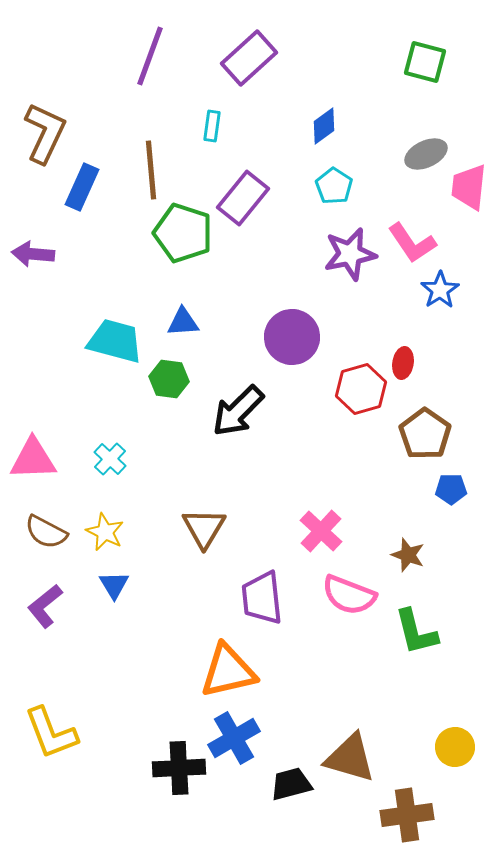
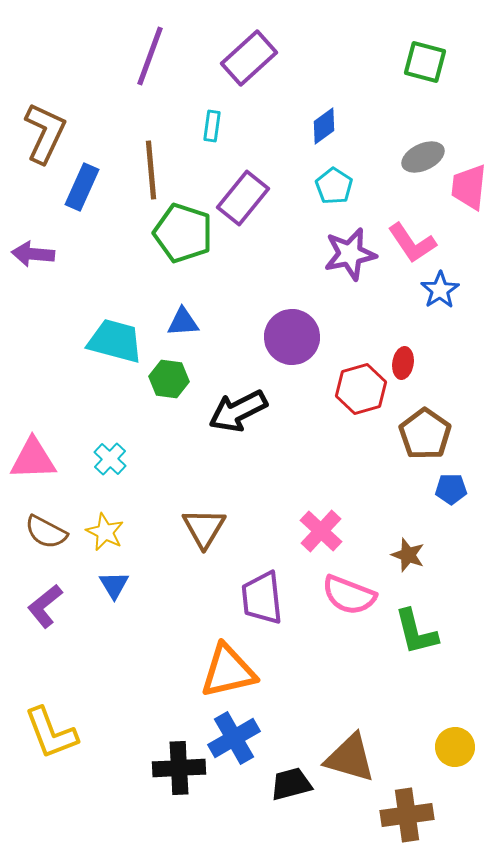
gray ellipse at (426, 154): moved 3 px left, 3 px down
black arrow at (238, 411): rotated 18 degrees clockwise
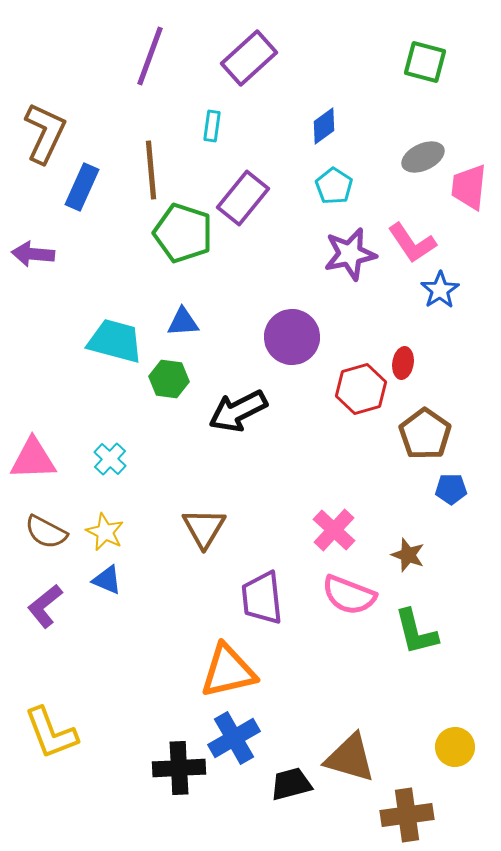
pink cross at (321, 531): moved 13 px right, 1 px up
blue triangle at (114, 585): moved 7 px left, 5 px up; rotated 36 degrees counterclockwise
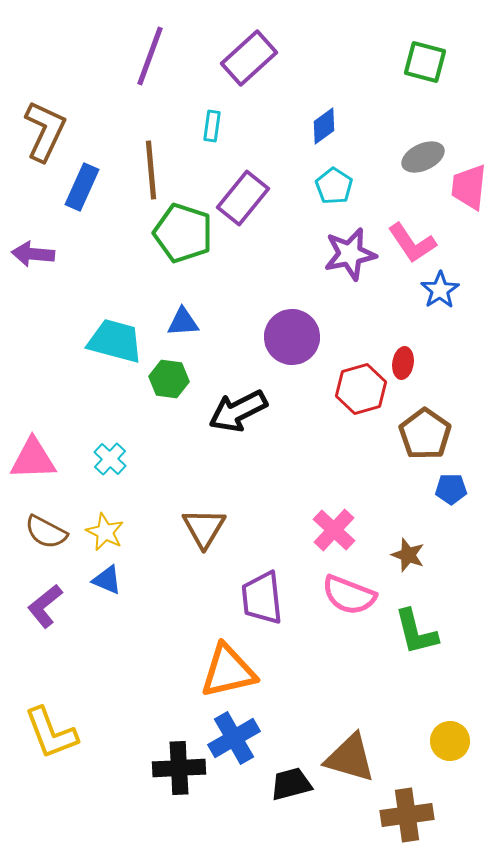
brown L-shape at (45, 133): moved 2 px up
yellow circle at (455, 747): moved 5 px left, 6 px up
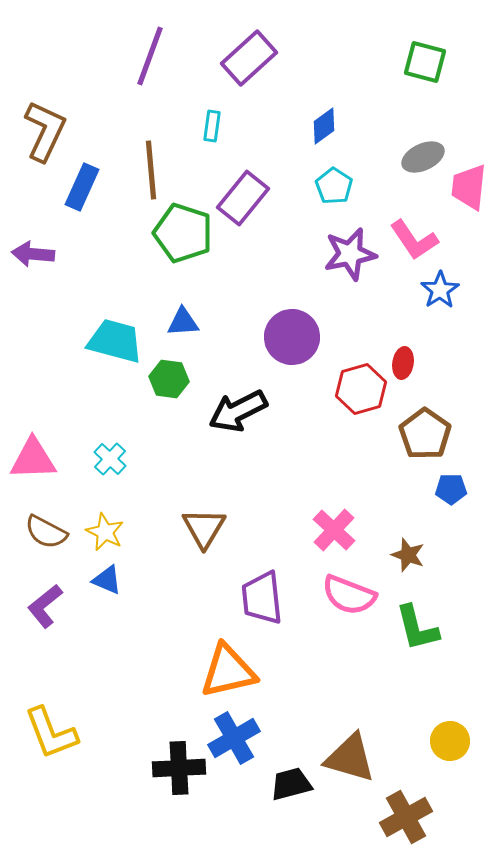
pink L-shape at (412, 243): moved 2 px right, 3 px up
green L-shape at (416, 632): moved 1 px right, 4 px up
brown cross at (407, 815): moved 1 px left, 2 px down; rotated 21 degrees counterclockwise
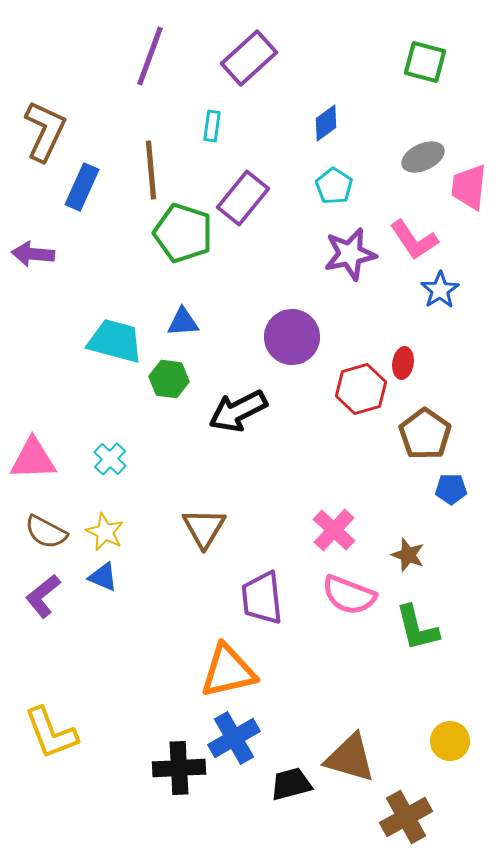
blue diamond at (324, 126): moved 2 px right, 3 px up
blue triangle at (107, 580): moved 4 px left, 3 px up
purple L-shape at (45, 606): moved 2 px left, 10 px up
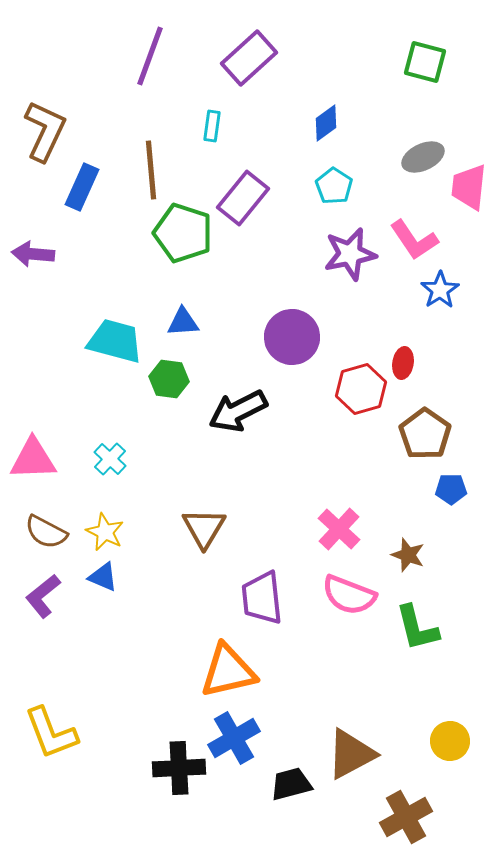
pink cross at (334, 530): moved 5 px right, 1 px up
brown triangle at (350, 758): moved 1 px right, 4 px up; rotated 44 degrees counterclockwise
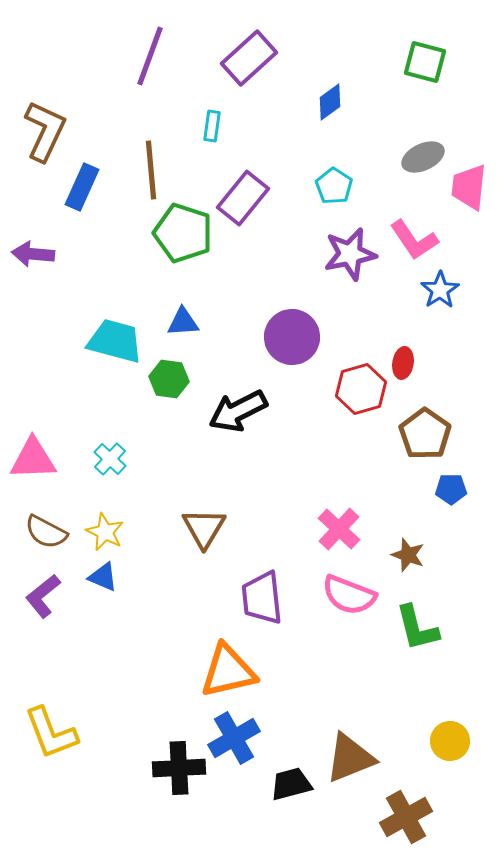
blue diamond at (326, 123): moved 4 px right, 21 px up
brown triangle at (351, 754): moved 1 px left, 4 px down; rotated 6 degrees clockwise
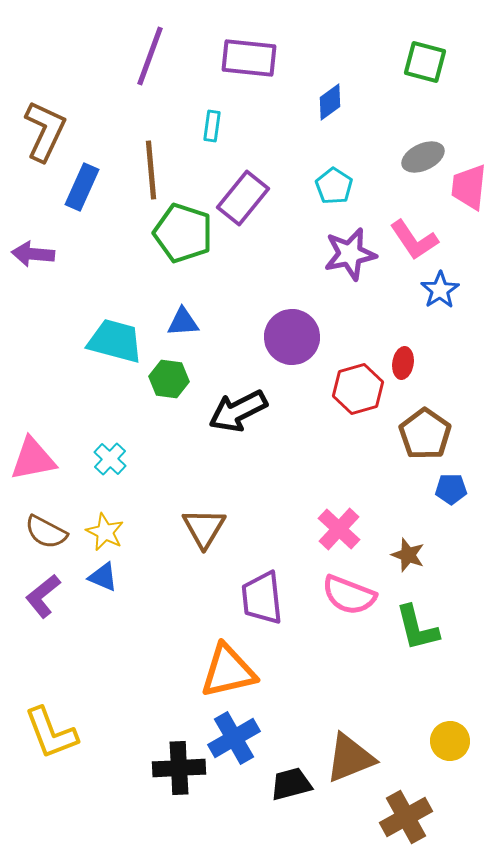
purple rectangle at (249, 58): rotated 48 degrees clockwise
red hexagon at (361, 389): moved 3 px left
pink triangle at (33, 459): rotated 9 degrees counterclockwise
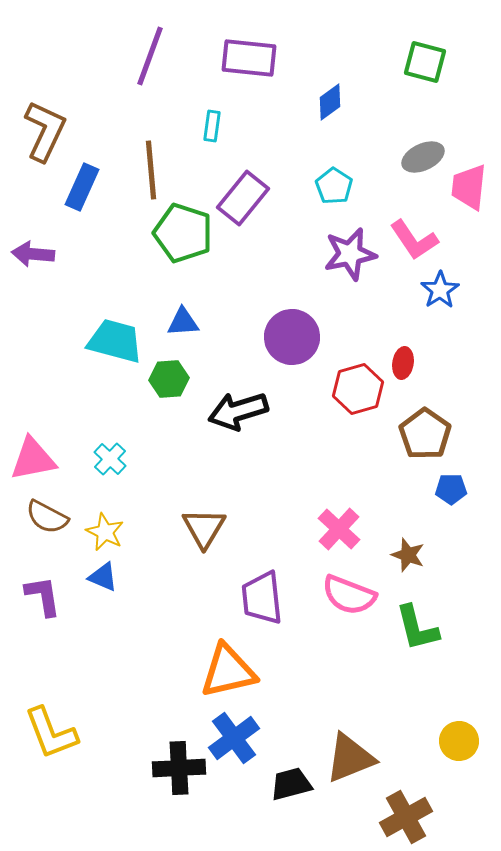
green hexagon at (169, 379): rotated 12 degrees counterclockwise
black arrow at (238, 411): rotated 10 degrees clockwise
brown semicircle at (46, 532): moved 1 px right, 15 px up
purple L-shape at (43, 596): rotated 120 degrees clockwise
blue cross at (234, 738): rotated 6 degrees counterclockwise
yellow circle at (450, 741): moved 9 px right
